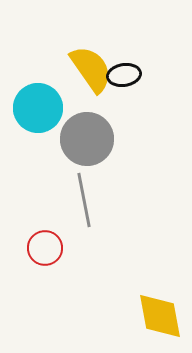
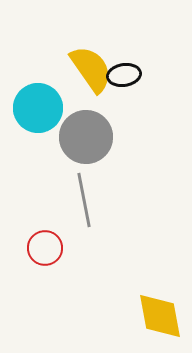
gray circle: moved 1 px left, 2 px up
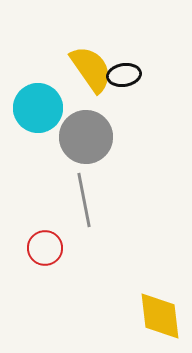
yellow diamond: rotated 4 degrees clockwise
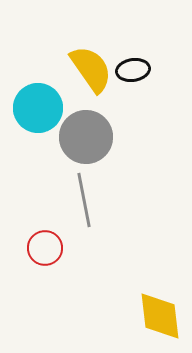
black ellipse: moved 9 px right, 5 px up
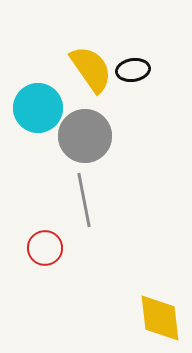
gray circle: moved 1 px left, 1 px up
yellow diamond: moved 2 px down
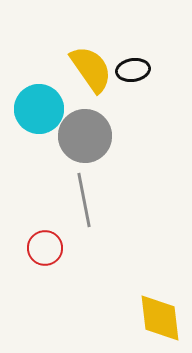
cyan circle: moved 1 px right, 1 px down
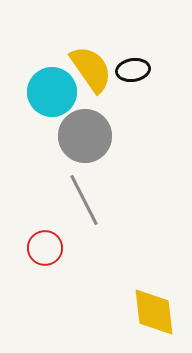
cyan circle: moved 13 px right, 17 px up
gray line: rotated 16 degrees counterclockwise
yellow diamond: moved 6 px left, 6 px up
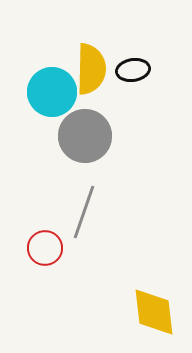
yellow semicircle: rotated 36 degrees clockwise
gray line: moved 12 px down; rotated 46 degrees clockwise
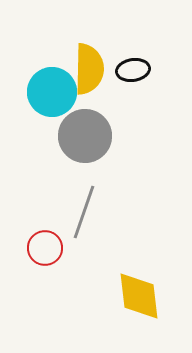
yellow semicircle: moved 2 px left
yellow diamond: moved 15 px left, 16 px up
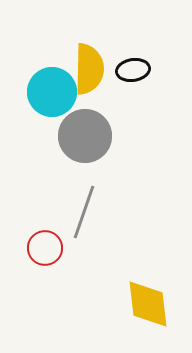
yellow diamond: moved 9 px right, 8 px down
